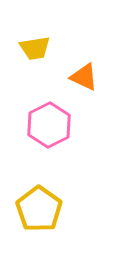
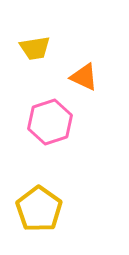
pink hexagon: moved 1 px right, 3 px up; rotated 9 degrees clockwise
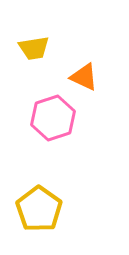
yellow trapezoid: moved 1 px left
pink hexagon: moved 3 px right, 4 px up
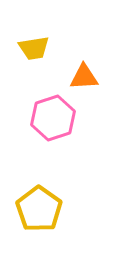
orange triangle: rotated 28 degrees counterclockwise
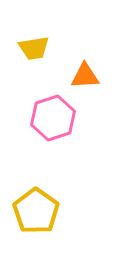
orange triangle: moved 1 px right, 1 px up
yellow pentagon: moved 3 px left, 2 px down
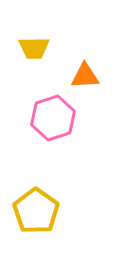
yellow trapezoid: rotated 8 degrees clockwise
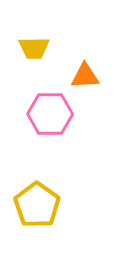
pink hexagon: moved 3 px left, 4 px up; rotated 18 degrees clockwise
yellow pentagon: moved 1 px right, 6 px up
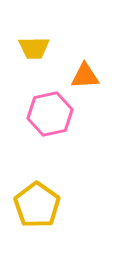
pink hexagon: rotated 12 degrees counterclockwise
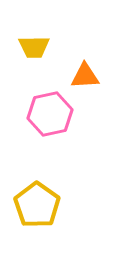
yellow trapezoid: moved 1 px up
